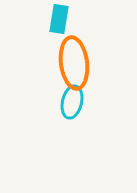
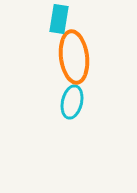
orange ellipse: moved 6 px up
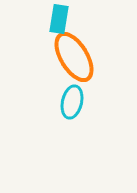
orange ellipse: rotated 24 degrees counterclockwise
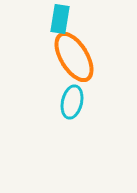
cyan rectangle: moved 1 px right
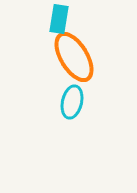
cyan rectangle: moved 1 px left
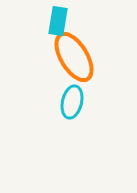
cyan rectangle: moved 1 px left, 2 px down
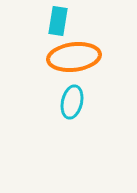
orange ellipse: rotated 66 degrees counterclockwise
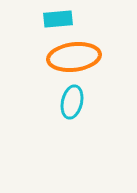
cyan rectangle: moved 2 px up; rotated 76 degrees clockwise
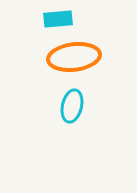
cyan ellipse: moved 4 px down
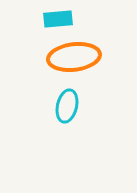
cyan ellipse: moved 5 px left
